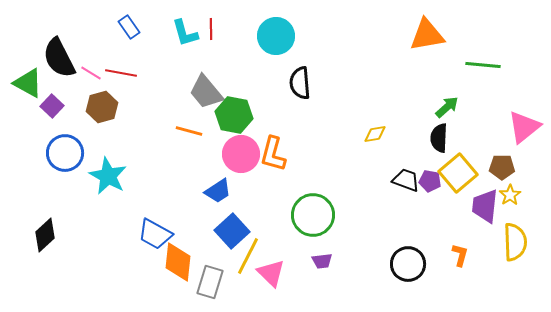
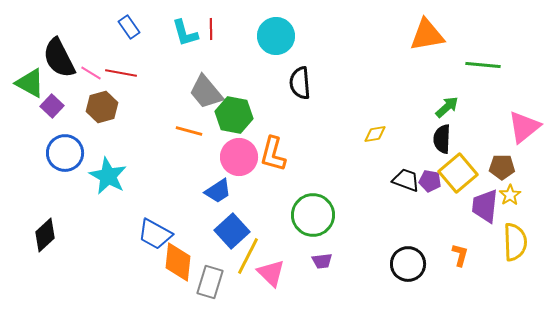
green triangle at (28, 83): moved 2 px right
black semicircle at (439, 138): moved 3 px right, 1 px down
pink circle at (241, 154): moved 2 px left, 3 px down
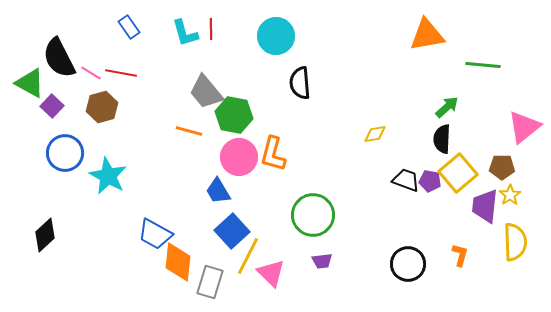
blue trapezoid at (218, 191): rotated 92 degrees clockwise
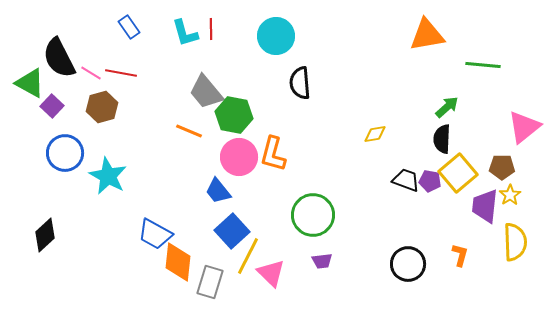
orange line at (189, 131): rotated 8 degrees clockwise
blue trapezoid at (218, 191): rotated 8 degrees counterclockwise
